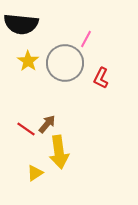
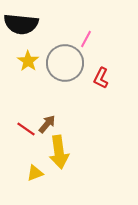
yellow triangle: rotated 12 degrees clockwise
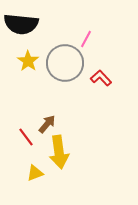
red L-shape: rotated 110 degrees clockwise
red line: moved 8 px down; rotated 18 degrees clockwise
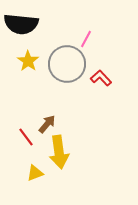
gray circle: moved 2 px right, 1 px down
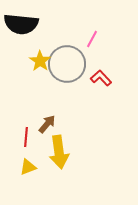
pink line: moved 6 px right
yellow star: moved 12 px right
red line: rotated 42 degrees clockwise
yellow triangle: moved 7 px left, 6 px up
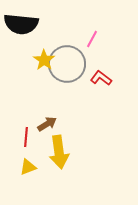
yellow star: moved 4 px right, 1 px up
red L-shape: rotated 10 degrees counterclockwise
brown arrow: rotated 18 degrees clockwise
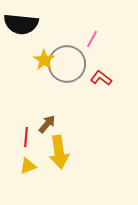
brown arrow: rotated 18 degrees counterclockwise
yellow triangle: moved 1 px up
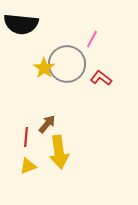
yellow star: moved 8 px down
